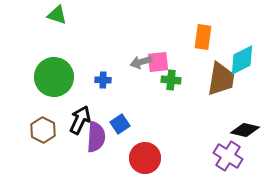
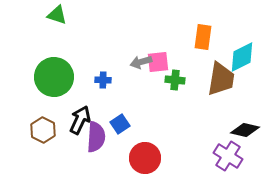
cyan diamond: moved 3 px up
green cross: moved 4 px right
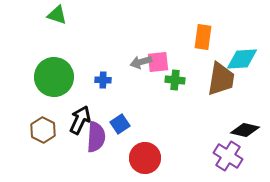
cyan diamond: moved 2 px down; rotated 24 degrees clockwise
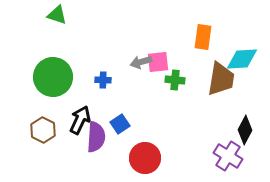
green circle: moved 1 px left
black diamond: rotated 76 degrees counterclockwise
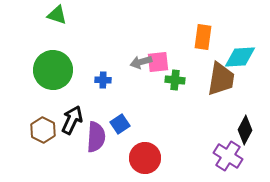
cyan diamond: moved 2 px left, 2 px up
green circle: moved 7 px up
black arrow: moved 8 px left
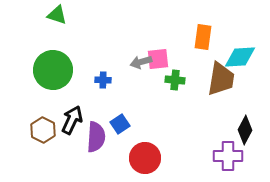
pink square: moved 3 px up
purple cross: rotated 32 degrees counterclockwise
